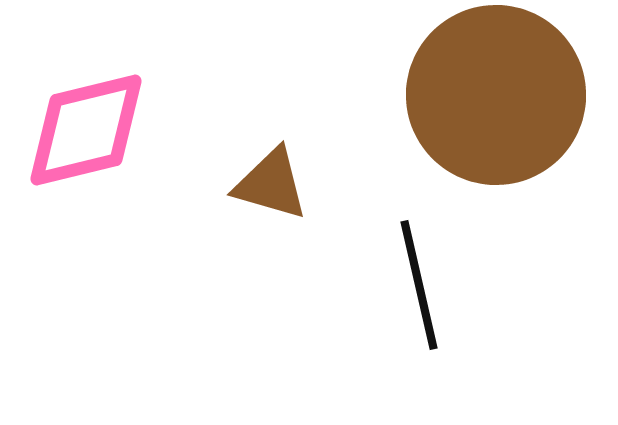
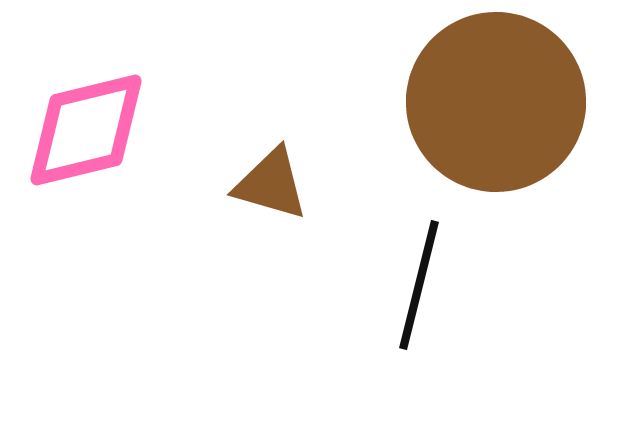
brown circle: moved 7 px down
black line: rotated 27 degrees clockwise
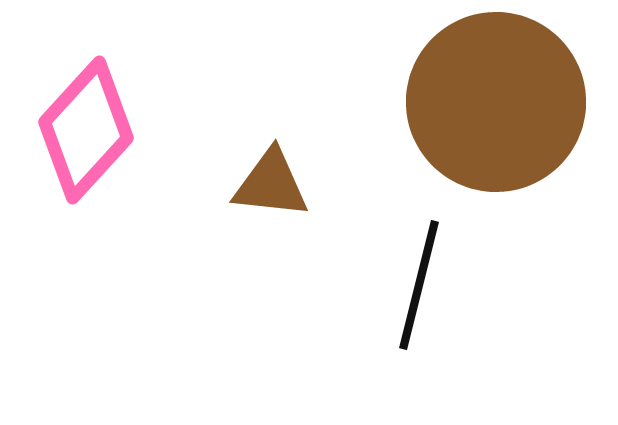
pink diamond: rotated 34 degrees counterclockwise
brown triangle: rotated 10 degrees counterclockwise
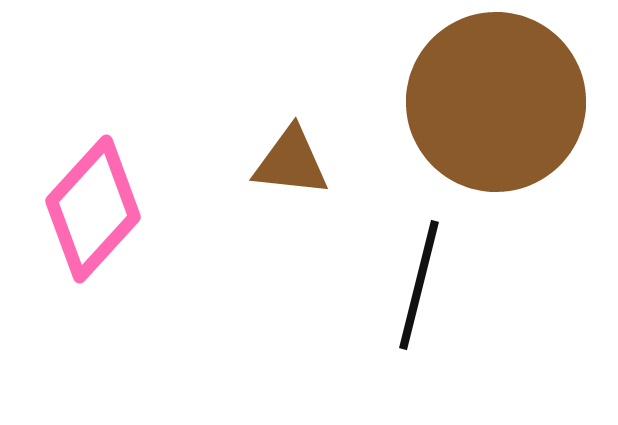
pink diamond: moved 7 px right, 79 px down
brown triangle: moved 20 px right, 22 px up
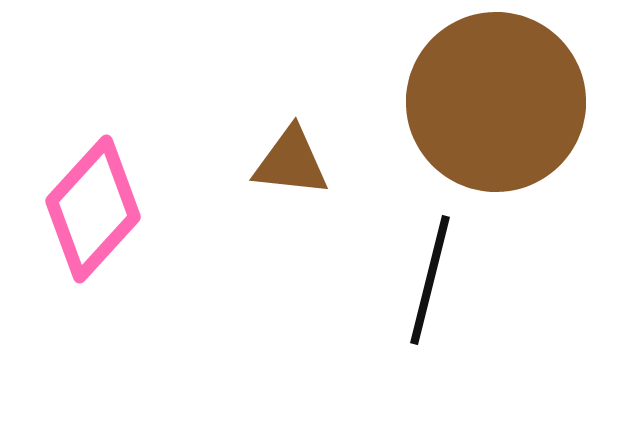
black line: moved 11 px right, 5 px up
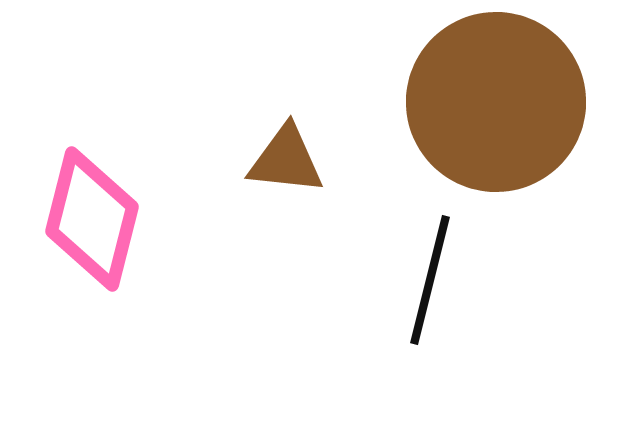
brown triangle: moved 5 px left, 2 px up
pink diamond: moved 1 px left, 10 px down; rotated 28 degrees counterclockwise
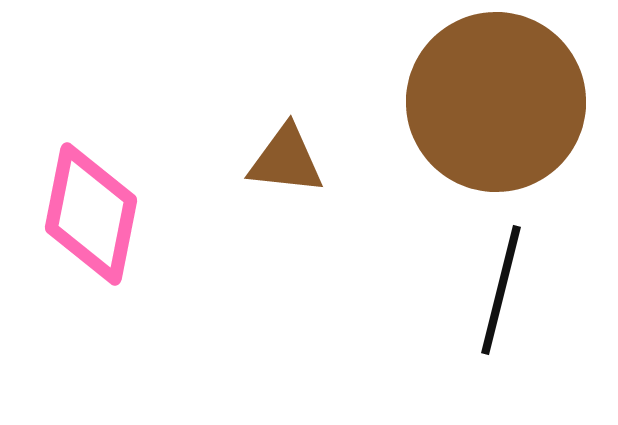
pink diamond: moved 1 px left, 5 px up; rotated 3 degrees counterclockwise
black line: moved 71 px right, 10 px down
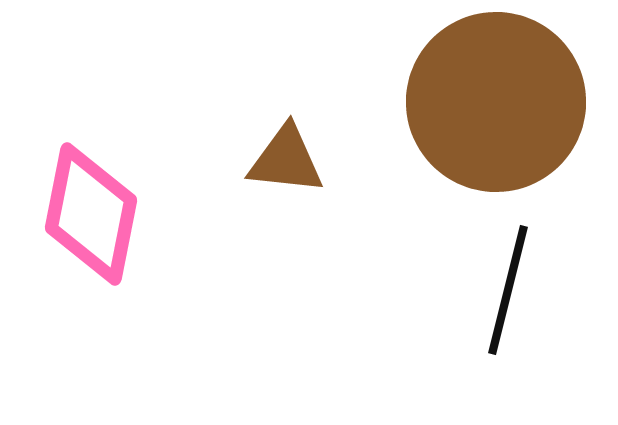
black line: moved 7 px right
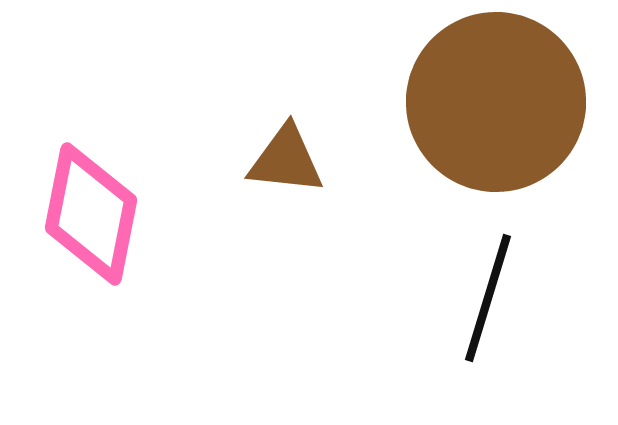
black line: moved 20 px left, 8 px down; rotated 3 degrees clockwise
